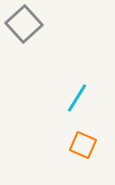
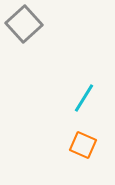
cyan line: moved 7 px right
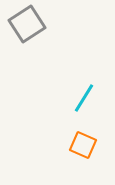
gray square: moved 3 px right; rotated 9 degrees clockwise
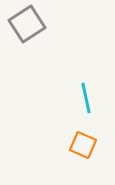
cyan line: moved 2 px right; rotated 44 degrees counterclockwise
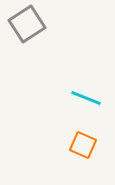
cyan line: rotated 56 degrees counterclockwise
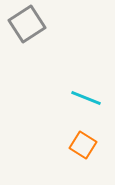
orange square: rotated 8 degrees clockwise
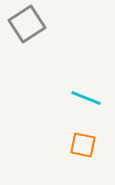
orange square: rotated 20 degrees counterclockwise
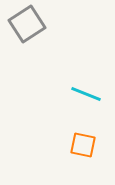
cyan line: moved 4 px up
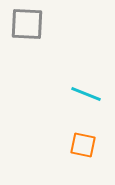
gray square: rotated 36 degrees clockwise
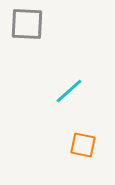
cyan line: moved 17 px left, 3 px up; rotated 64 degrees counterclockwise
